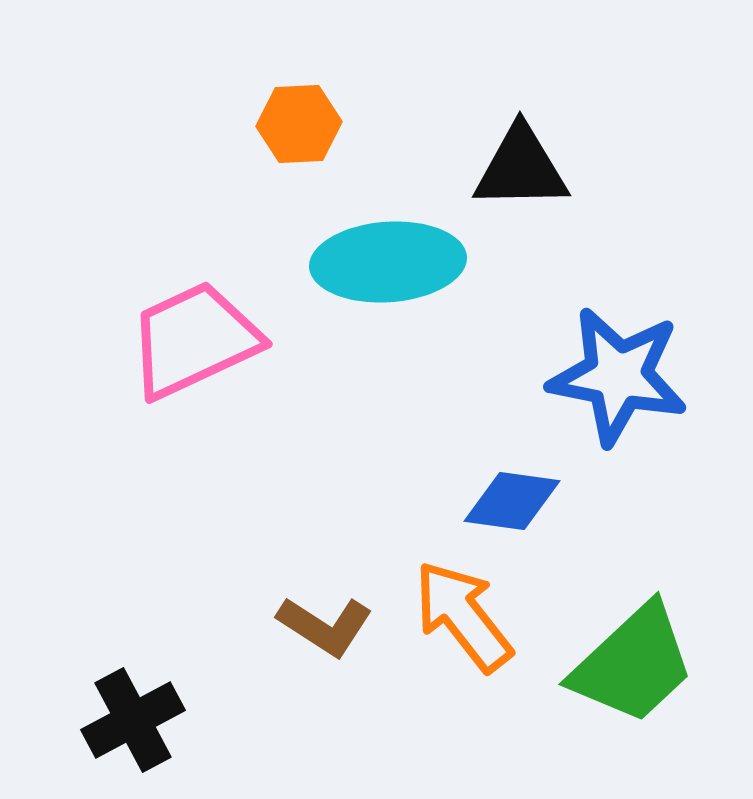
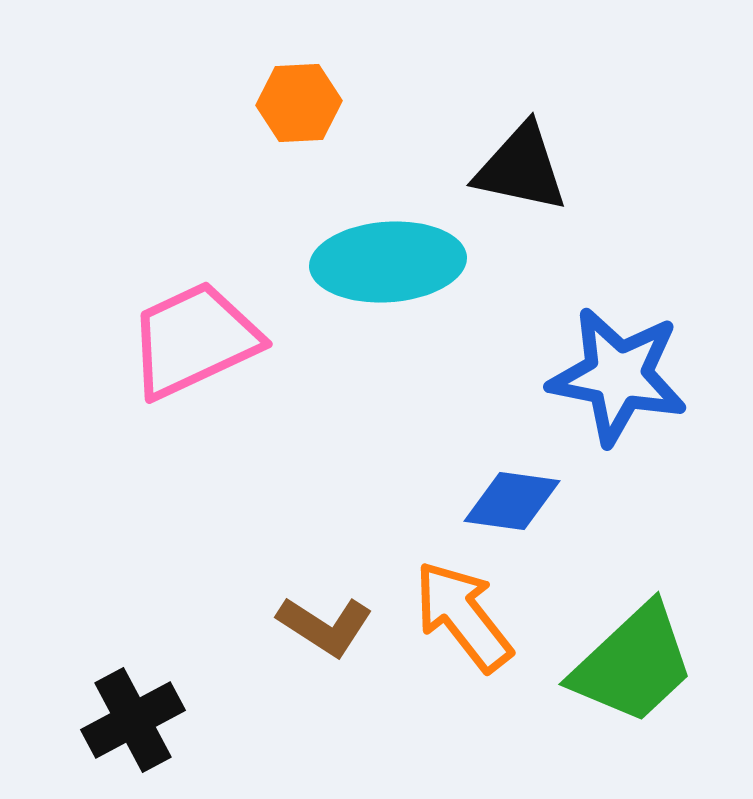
orange hexagon: moved 21 px up
black triangle: rotated 13 degrees clockwise
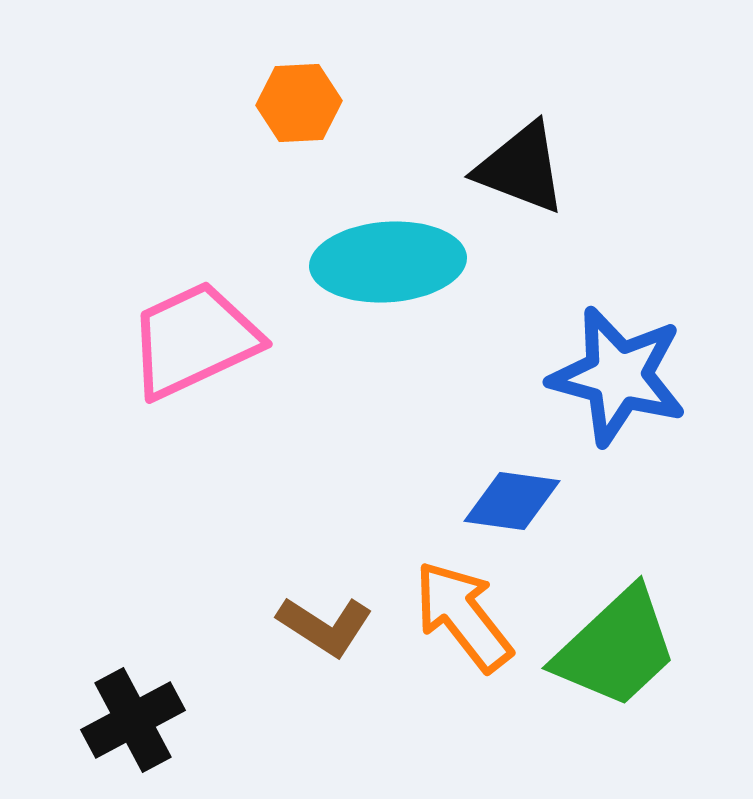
black triangle: rotated 9 degrees clockwise
blue star: rotated 4 degrees clockwise
green trapezoid: moved 17 px left, 16 px up
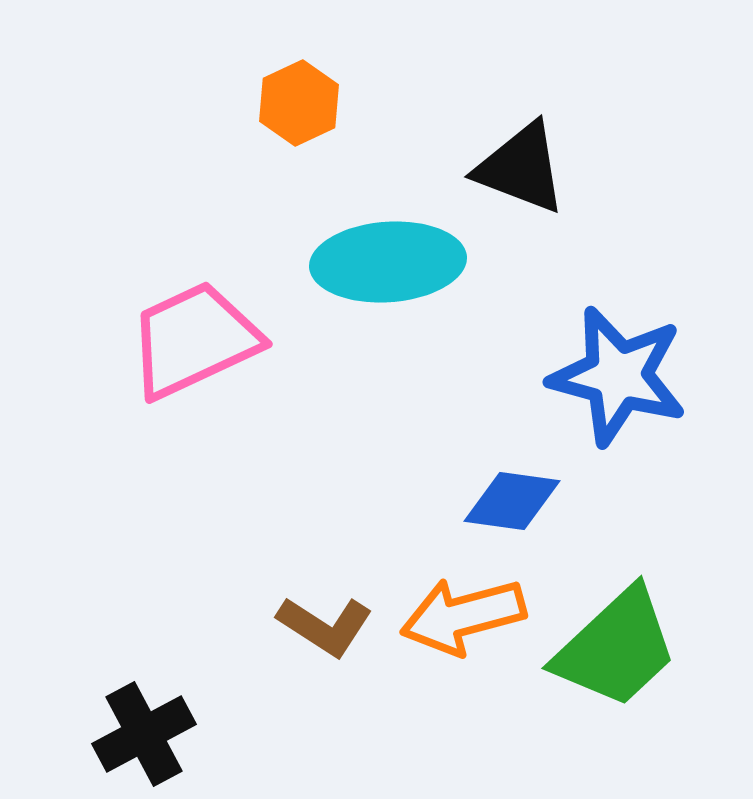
orange hexagon: rotated 22 degrees counterclockwise
orange arrow: rotated 67 degrees counterclockwise
black cross: moved 11 px right, 14 px down
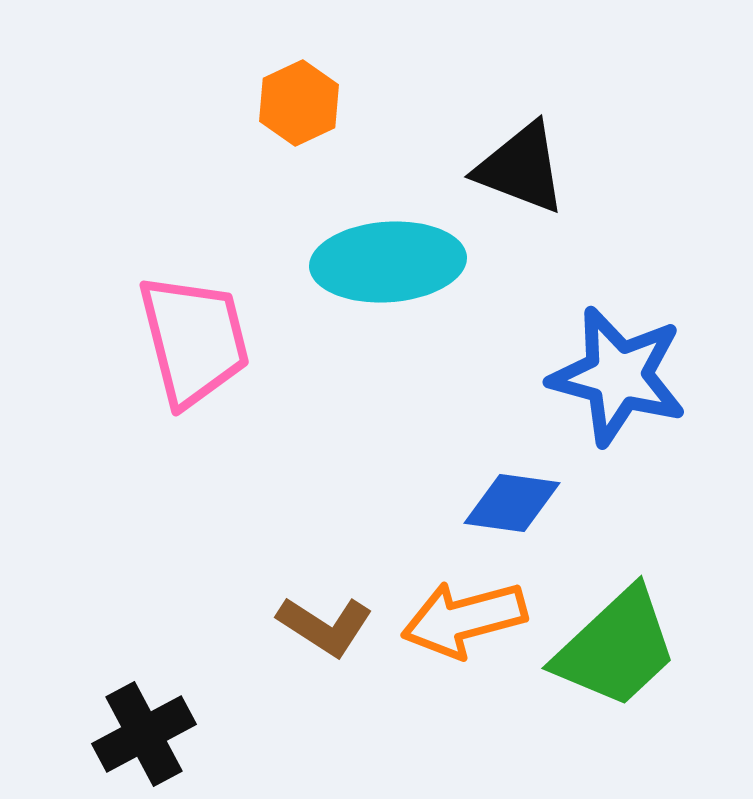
pink trapezoid: rotated 101 degrees clockwise
blue diamond: moved 2 px down
orange arrow: moved 1 px right, 3 px down
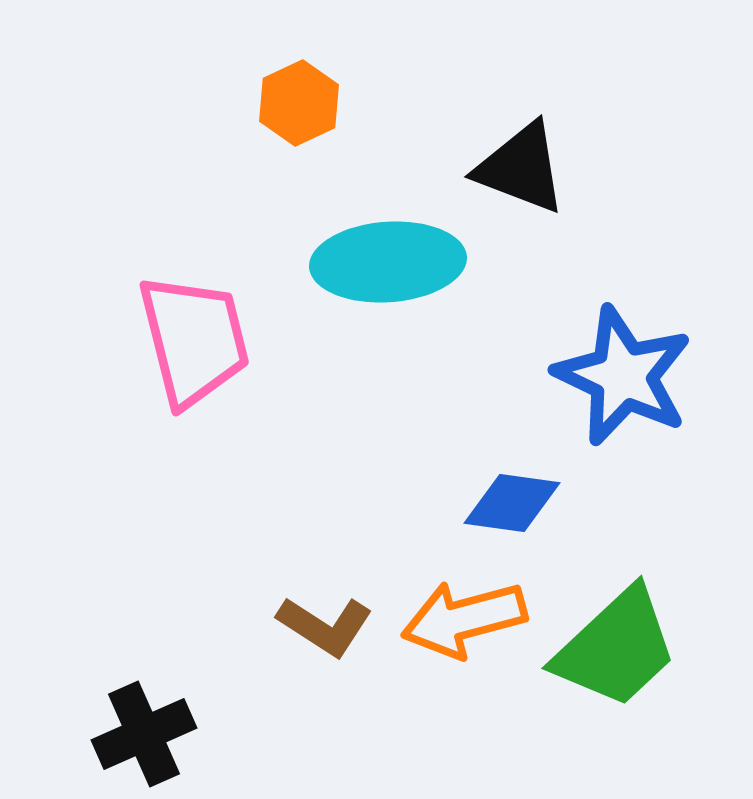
blue star: moved 5 px right; rotated 10 degrees clockwise
black cross: rotated 4 degrees clockwise
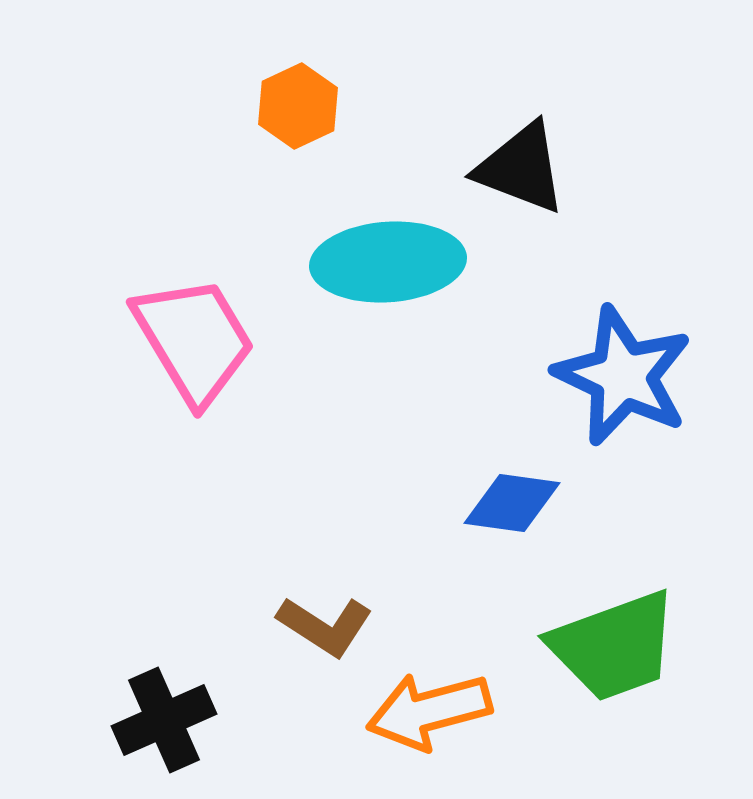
orange hexagon: moved 1 px left, 3 px down
pink trapezoid: rotated 17 degrees counterclockwise
orange arrow: moved 35 px left, 92 px down
green trapezoid: moved 2 px left, 2 px up; rotated 23 degrees clockwise
black cross: moved 20 px right, 14 px up
